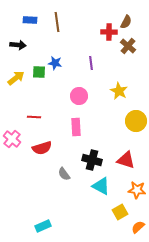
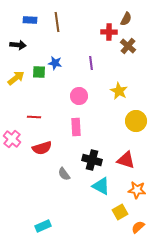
brown semicircle: moved 3 px up
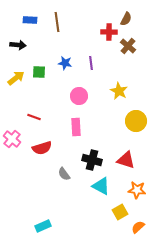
blue star: moved 10 px right
red line: rotated 16 degrees clockwise
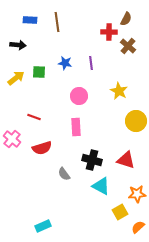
orange star: moved 4 px down; rotated 12 degrees counterclockwise
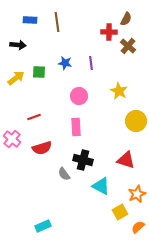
red line: rotated 40 degrees counterclockwise
black cross: moved 9 px left
orange star: rotated 18 degrees counterclockwise
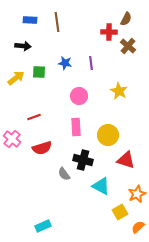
black arrow: moved 5 px right, 1 px down
yellow circle: moved 28 px left, 14 px down
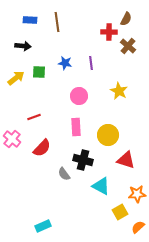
red semicircle: rotated 30 degrees counterclockwise
orange star: rotated 18 degrees clockwise
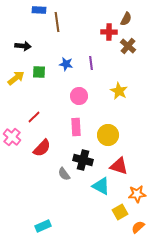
blue rectangle: moved 9 px right, 10 px up
blue star: moved 1 px right, 1 px down
red line: rotated 24 degrees counterclockwise
pink cross: moved 2 px up
red triangle: moved 7 px left, 6 px down
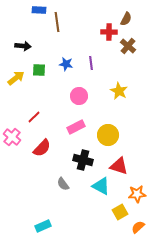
green square: moved 2 px up
pink rectangle: rotated 66 degrees clockwise
gray semicircle: moved 1 px left, 10 px down
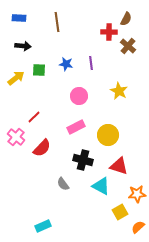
blue rectangle: moved 20 px left, 8 px down
pink cross: moved 4 px right
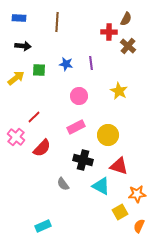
brown line: rotated 12 degrees clockwise
orange semicircle: moved 1 px right, 1 px up; rotated 24 degrees counterclockwise
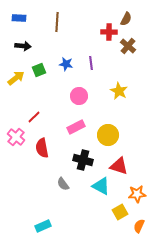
green square: rotated 24 degrees counterclockwise
red semicircle: rotated 126 degrees clockwise
